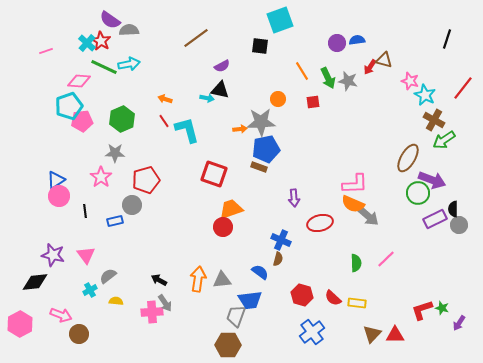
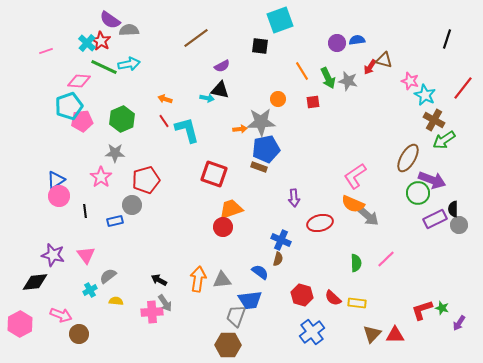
pink L-shape at (355, 184): moved 8 px up; rotated 148 degrees clockwise
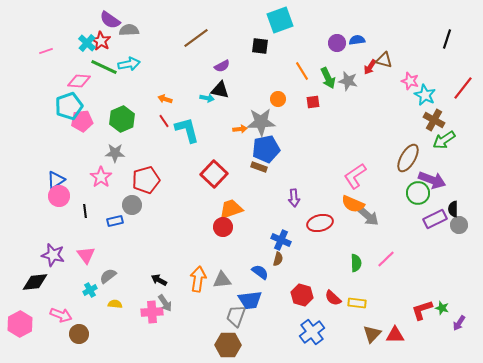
red square at (214, 174): rotated 24 degrees clockwise
yellow semicircle at (116, 301): moved 1 px left, 3 px down
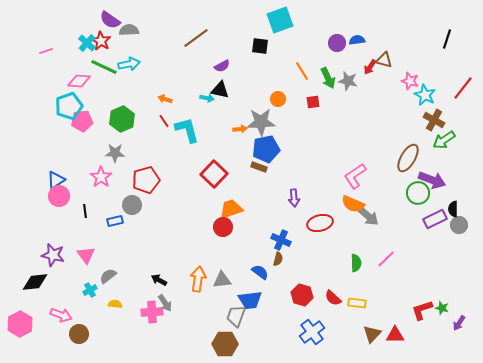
brown hexagon at (228, 345): moved 3 px left, 1 px up
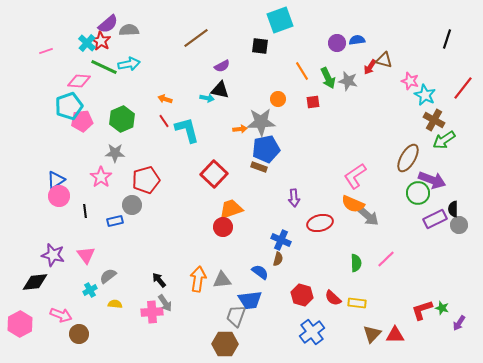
purple semicircle at (110, 20): moved 2 px left, 4 px down; rotated 75 degrees counterclockwise
black arrow at (159, 280): rotated 21 degrees clockwise
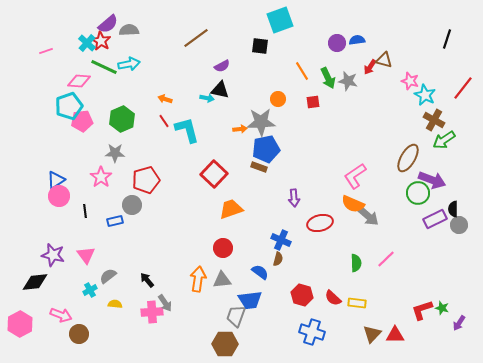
red circle at (223, 227): moved 21 px down
black arrow at (159, 280): moved 12 px left
blue cross at (312, 332): rotated 35 degrees counterclockwise
